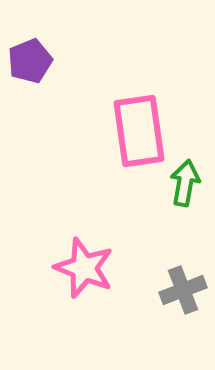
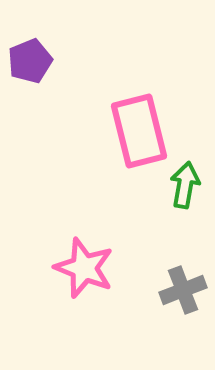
pink rectangle: rotated 6 degrees counterclockwise
green arrow: moved 2 px down
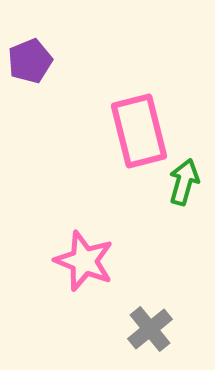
green arrow: moved 1 px left, 3 px up; rotated 6 degrees clockwise
pink star: moved 7 px up
gray cross: moved 33 px left, 39 px down; rotated 18 degrees counterclockwise
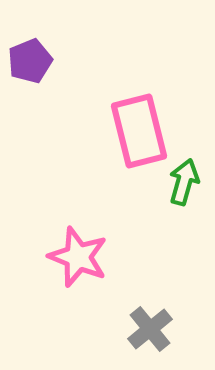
pink star: moved 6 px left, 4 px up
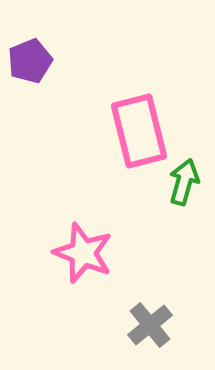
pink star: moved 5 px right, 4 px up
gray cross: moved 4 px up
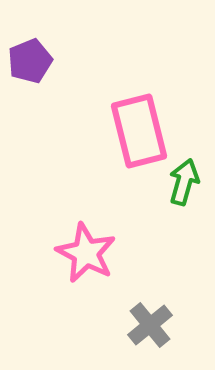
pink star: moved 3 px right; rotated 6 degrees clockwise
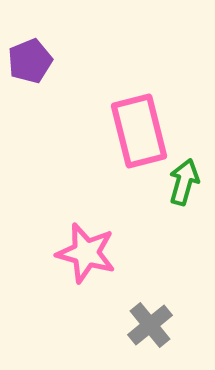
pink star: rotated 12 degrees counterclockwise
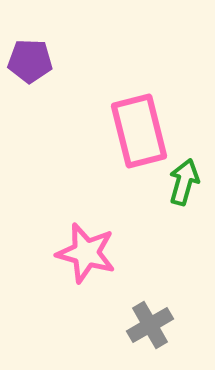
purple pentagon: rotated 24 degrees clockwise
gray cross: rotated 9 degrees clockwise
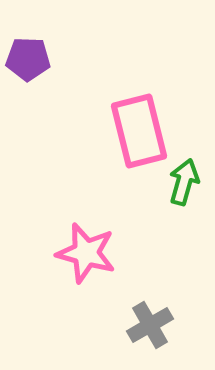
purple pentagon: moved 2 px left, 2 px up
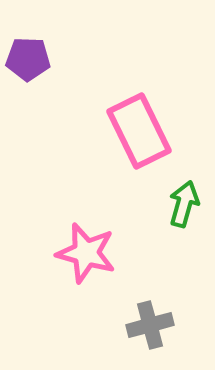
pink rectangle: rotated 12 degrees counterclockwise
green arrow: moved 22 px down
gray cross: rotated 15 degrees clockwise
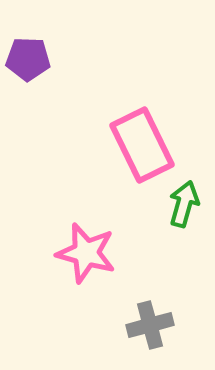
pink rectangle: moved 3 px right, 14 px down
